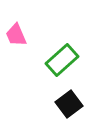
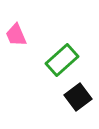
black square: moved 9 px right, 7 px up
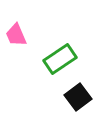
green rectangle: moved 2 px left, 1 px up; rotated 8 degrees clockwise
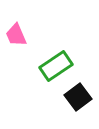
green rectangle: moved 4 px left, 7 px down
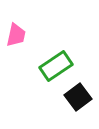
pink trapezoid: rotated 145 degrees counterclockwise
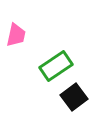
black square: moved 4 px left
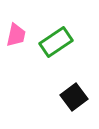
green rectangle: moved 24 px up
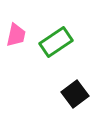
black square: moved 1 px right, 3 px up
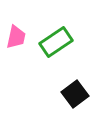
pink trapezoid: moved 2 px down
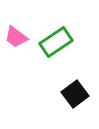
pink trapezoid: rotated 115 degrees clockwise
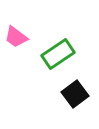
green rectangle: moved 2 px right, 12 px down
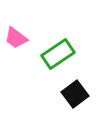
pink trapezoid: moved 1 px down
